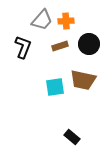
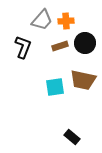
black circle: moved 4 px left, 1 px up
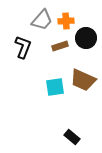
black circle: moved 1 px right, 5 px up
brown trapezoid: rotated 12 degrees clockwise
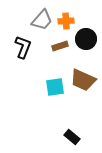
black circle: moved 1 px down
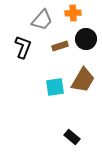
orange cross: moved 7 px right, 8 px up
brown trapezoid: rotated 84 degrees counterclockwise
